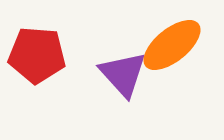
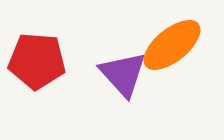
red pentagon: moved 6 px down
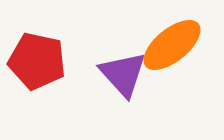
red pentagon: rotated 8 degrees clockwise
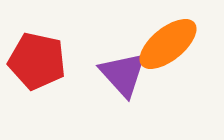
orange ellipse: moved 4 px left, 1 px up
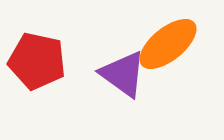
purple triangle: rotated 12 degrees counterclockwise
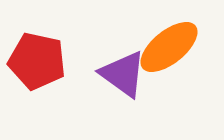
orange ellipse: moved 1 px right, 3 px down
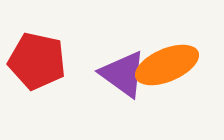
orange ellipse: moved 2 px left, 18 px down; rotated 16 degrees clockwise
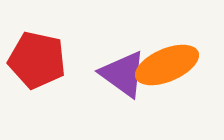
red pentagon: moved 1 px up
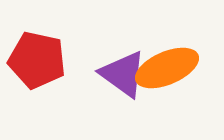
orange ellipse: moved 3 px down
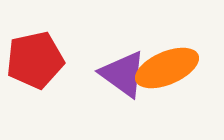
red pentagon: moved 2 px left; rotated 24 degrees counterclockwise
